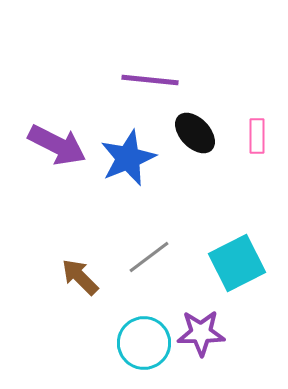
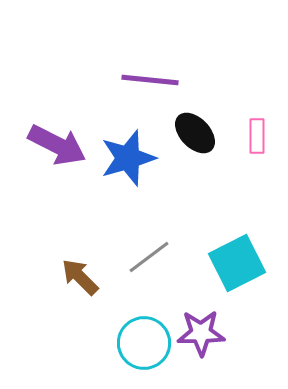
blue star: rotated 6 degrees clockwise
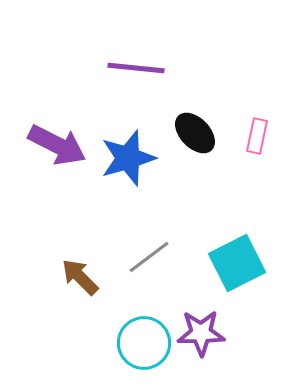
purple line: moved 14 px left, 12 px up
pink rectangle: rotated 12 degrees clockwise
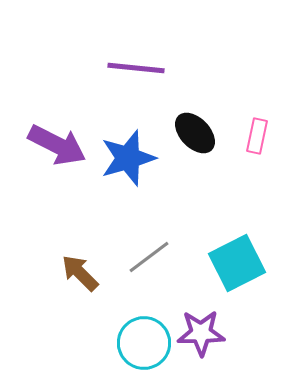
brown arrow: moved 4 px up
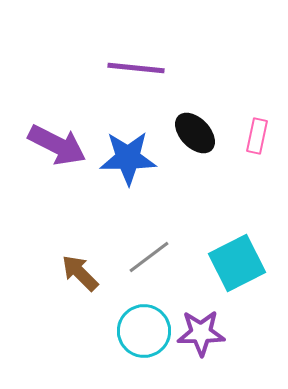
blue star: rotated 16 degrees clockwise
cyan circle: moved 12 px up
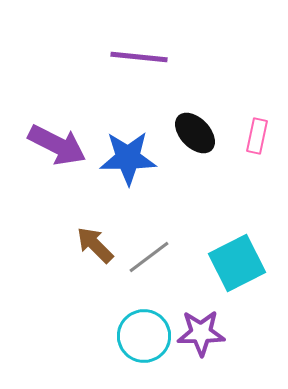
purple line: moved 3 px right, 11 px up
brown arrow: moved 15 px right, 28 px up
cyan circle: moved 5 px down
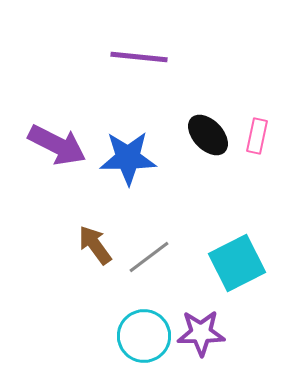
black ellipse: moved 13 px right, 2 px down
brown arrow: rotated 9 degrees clockwise
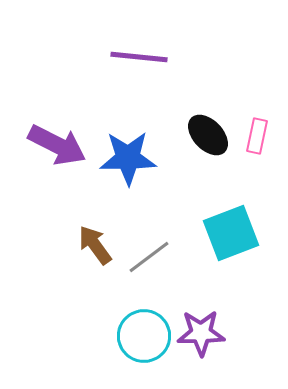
cyan square: moved 6 px left, 30 px up; rotated 6 degrees clockwise
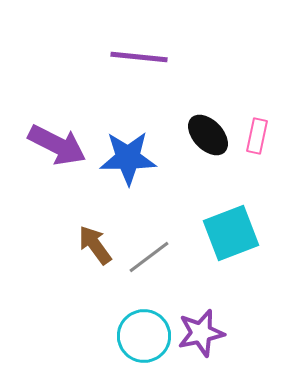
purple star: rotated 12 degrees counterclockwise
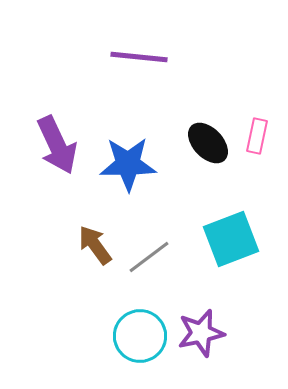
black ellipse: moved 8 px down
purple arrow: rotated 38 degrees clockwise
blue star: moved 6 px down
cyan square: moved 6 px down
cyan circle: moved 4 px left
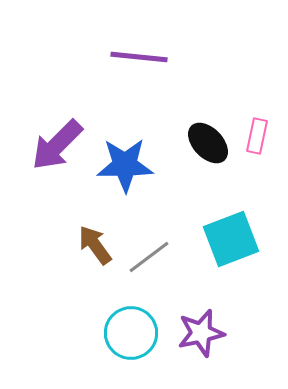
purple arrow: rotated 70 degrees clockwise
blue star: moved 3 px left, 1 px down
cyan circle: moved 9 px left, 3 px up
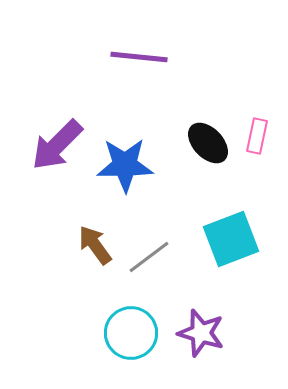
purple star: rotated 30 degrees clockwise
